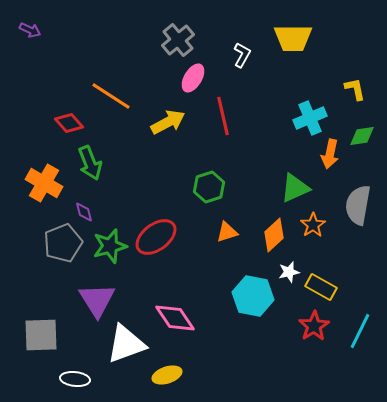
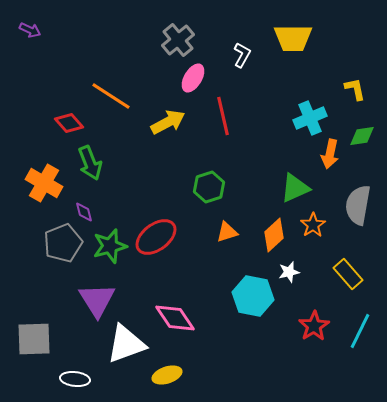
yellow rectangle: moved 27 px right, 13 px up; rotated 20 degrees clockwise
gray square: moved 7 px left, 4 px down
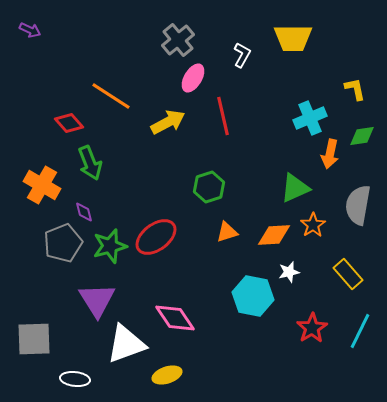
orange cross: moved 2 px left, 2 px down
orange diamond: rotated 40 degrees clockwise
red star: moved 2 px left, 2 px down
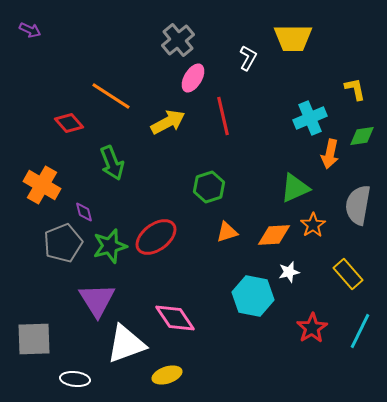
white L-shape: moved 6 px right, 3 px down
green arrow: moved 22 px right
